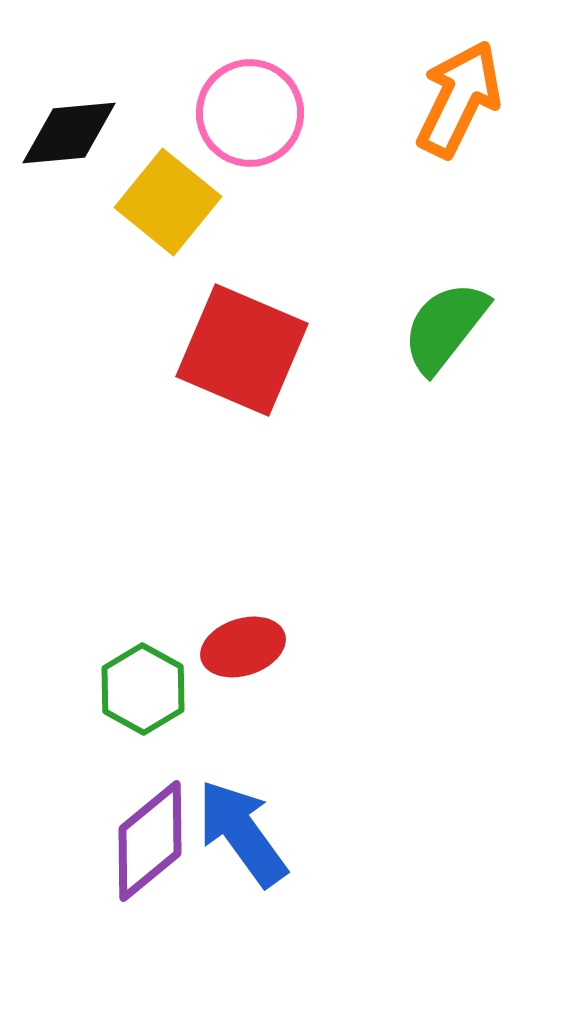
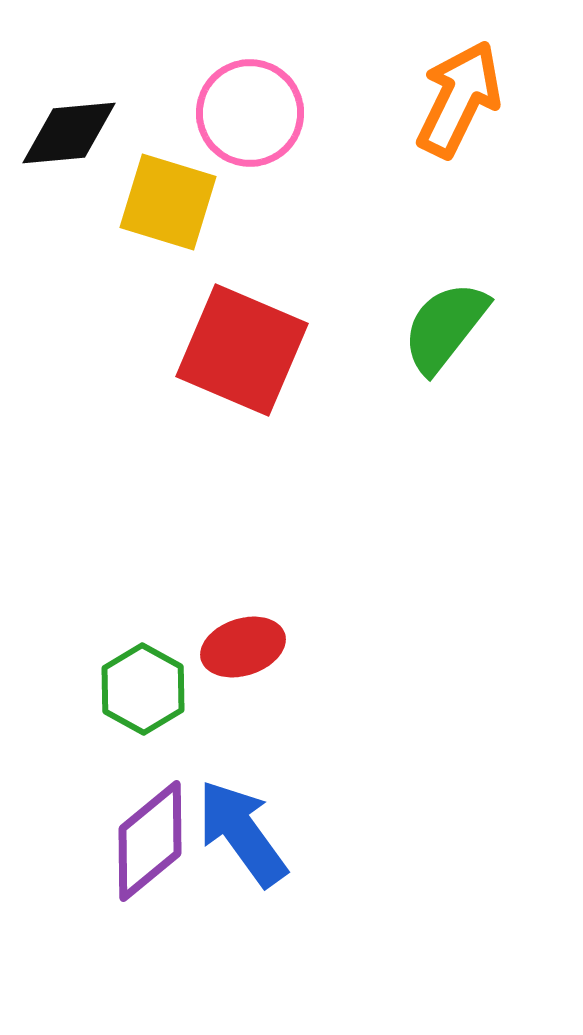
yellow square: rotated 22 degrees counterclockwise
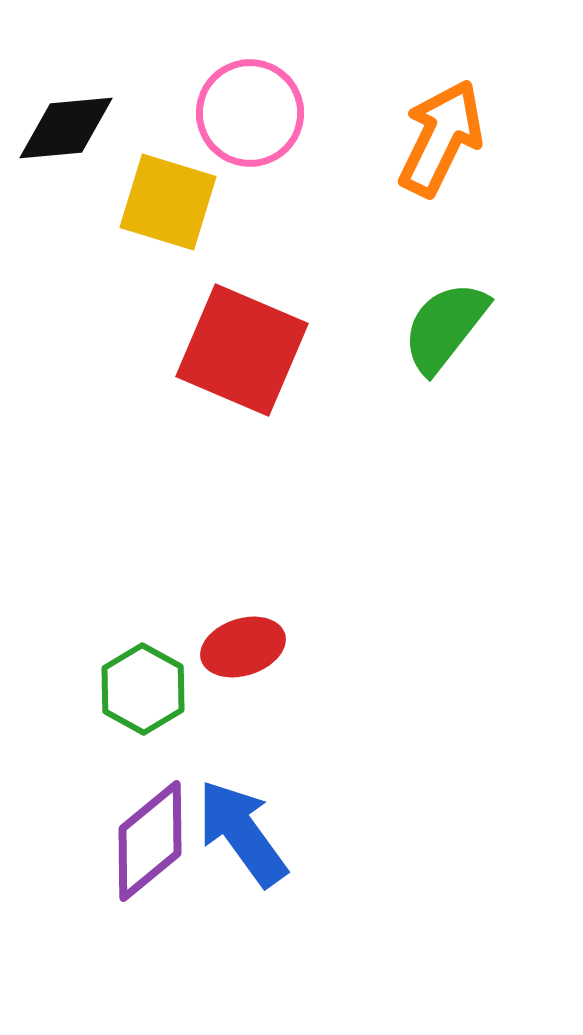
orange arrow: moved 18 px left, 39 px down
black diamond: moved 3 px left, 5 px up
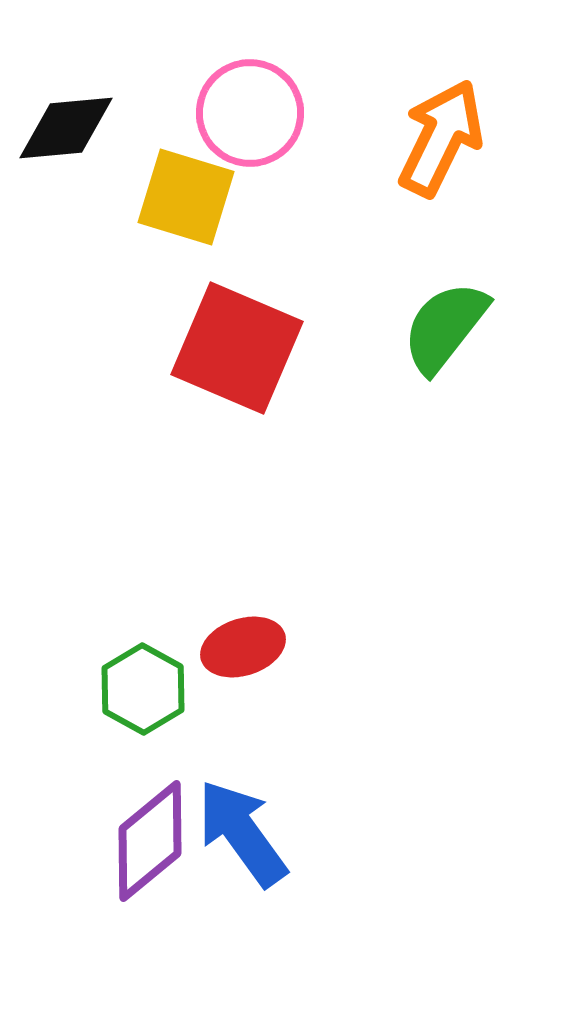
yellow square: moved 18 px right, 5 px up
red square: moved 5 px left, 2 px up
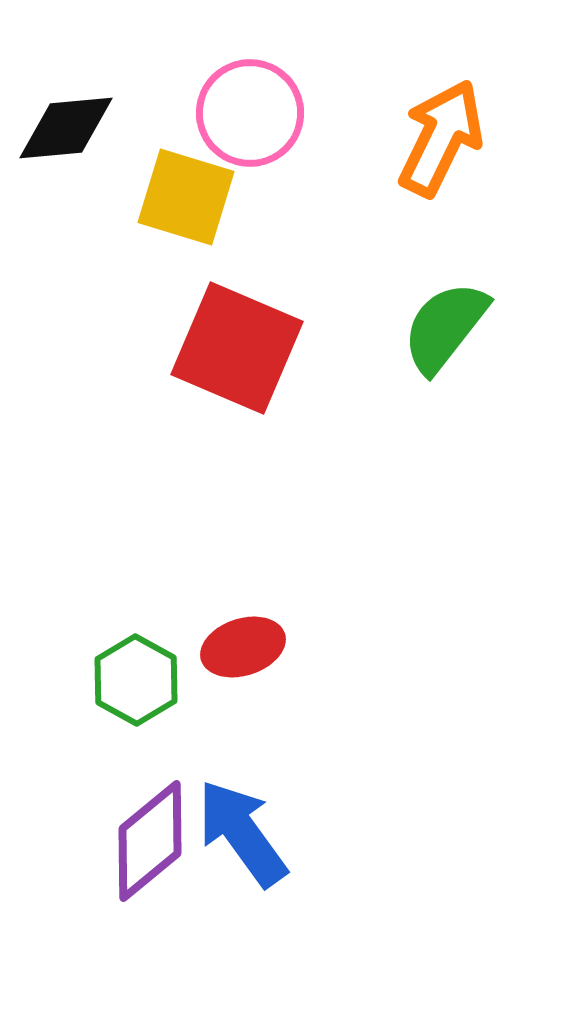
green hexagon: moved 7 px left, 9 px up
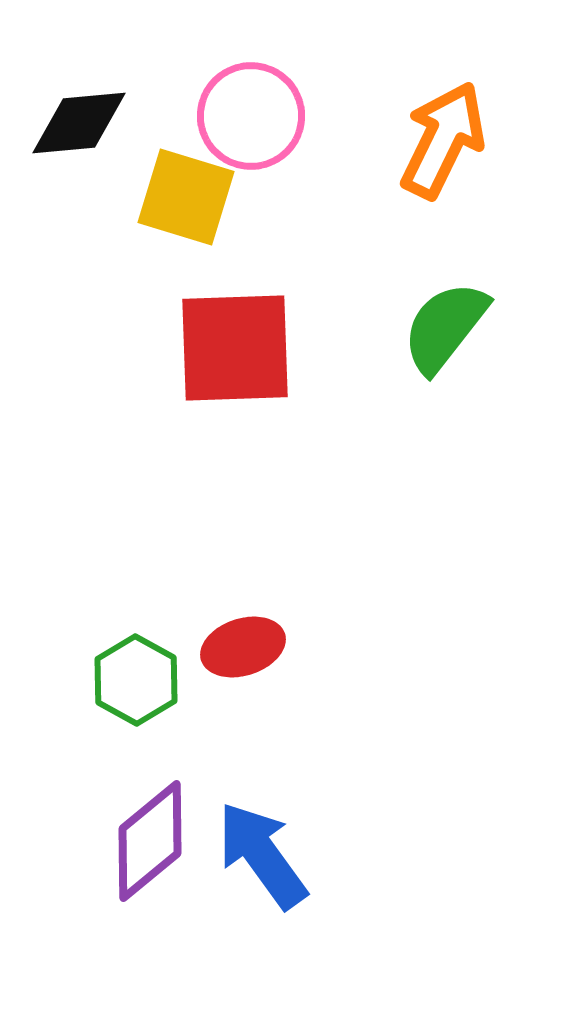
pink circle: moved 1 px right, 3 px down
black diamond: moved 13 px right, 5 px up
orange arrow: moved 2 px right, 2 px down
red square: moved 2 px left; rotated 25 degrees counterclockwise
blue arrow: moved 20 px right, 22 px down
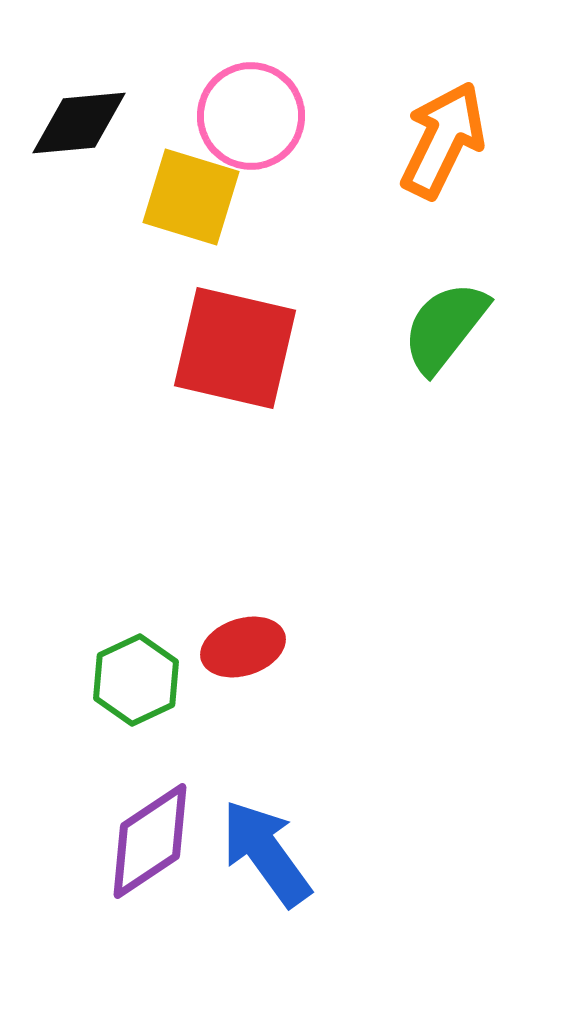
yellow square: moved 5 px right
red square: rotated 15 degrees clockwise
green hexagon: rotated 6 degrees clockwise
purple diamond: rotated 6 degrees clockwise
blue arrow: moved 4 px right, 2 px up
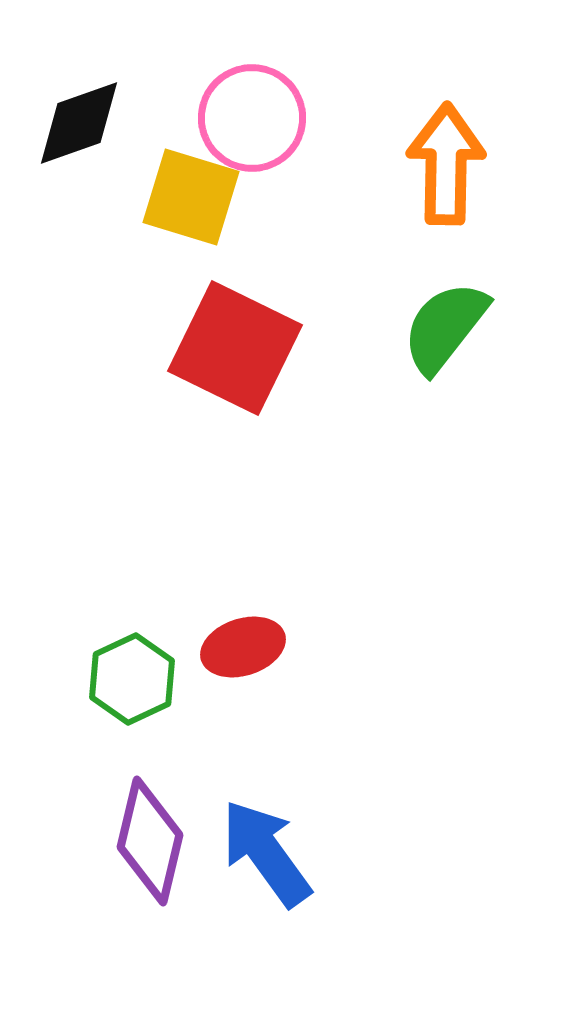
pink circle: moved 1 px right, 2 px down
black diamond: rotated 14 degrees counterclockwise
orange arrow: moved 3 px right, 24 px down; rotated 25 degrees counterclockwise
red square: rotated 13 degrees clockwise
green hexagon: moved 4 px left, 1 px up
purple diamond: rotated 43 degrees counterclockwise
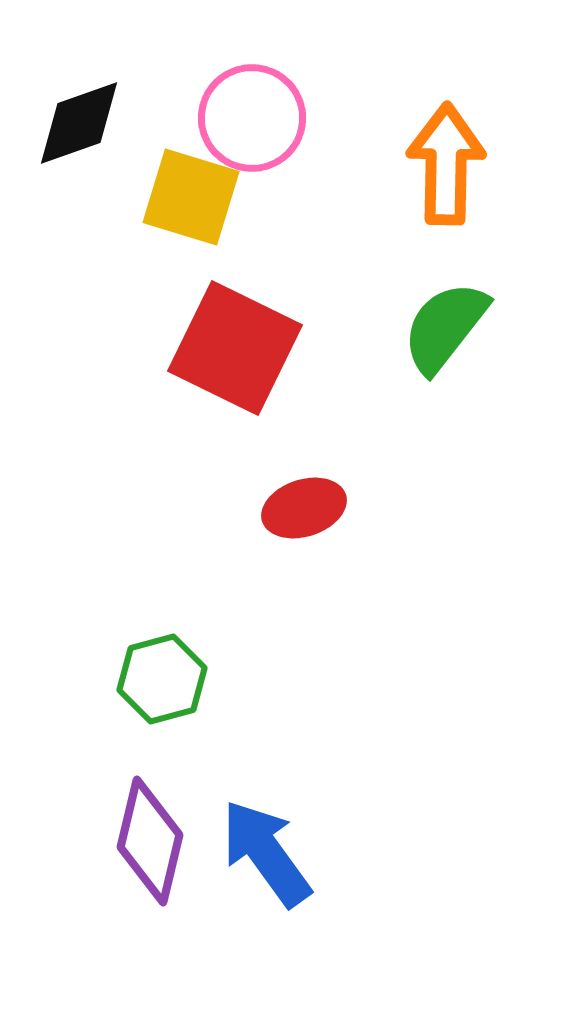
red ellipse: moved 61 px right, 139 px up
green hexagon: moved 30 px right; rotated 10 degrees clockwise
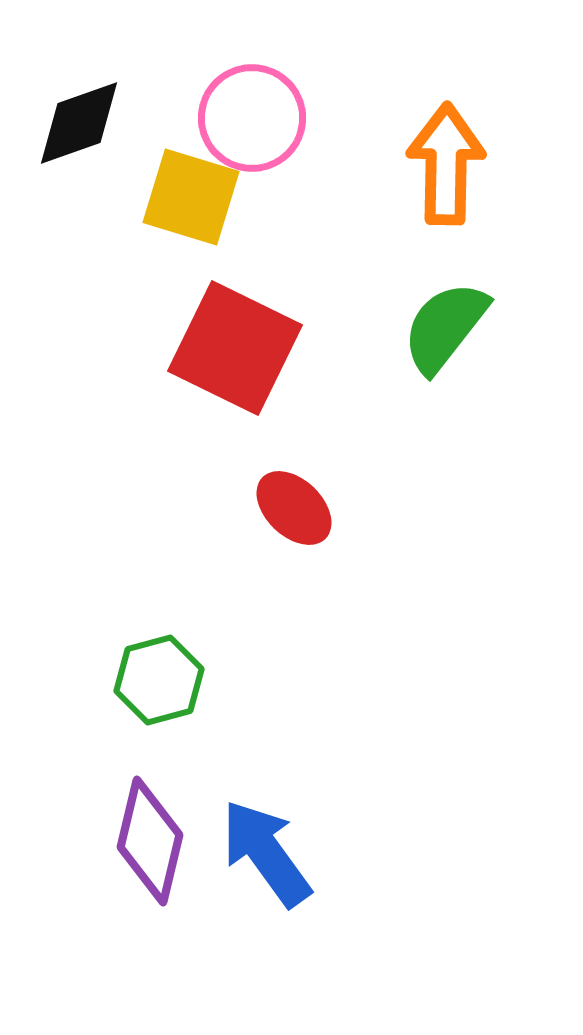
red ellipse: moved 10 px left; rotated 62 degrees clockwise
green hexagon: moved 3 px left, 1 px down
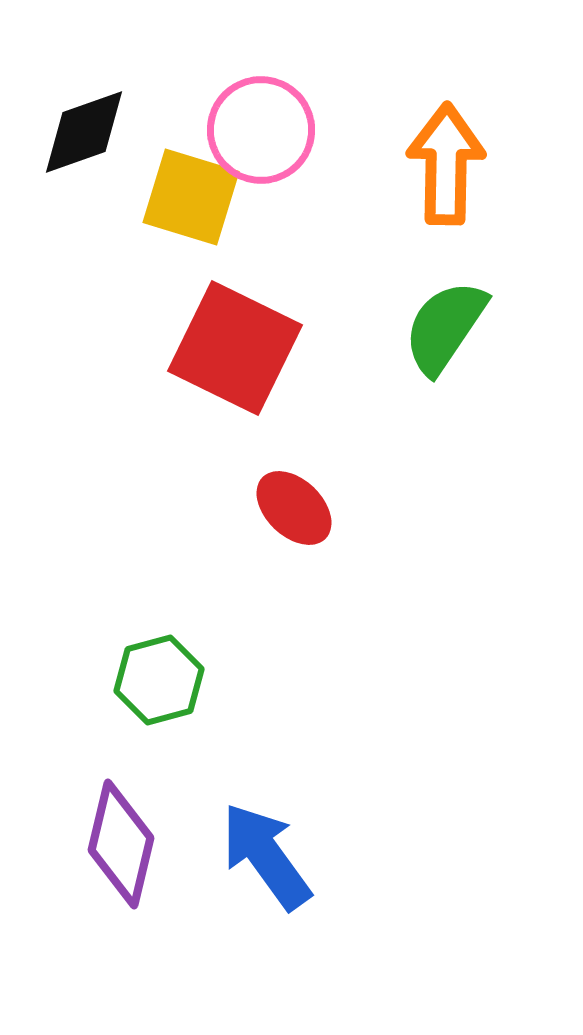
pink circle: moved 9 px right, 12 px down
black diamond: moved 5 px right, 9 px down
green semicircle: rotated 4 degrees counterclockwise
purple diamond: moved 29 px left, 3 px down
blue arrow: moved 3 px down
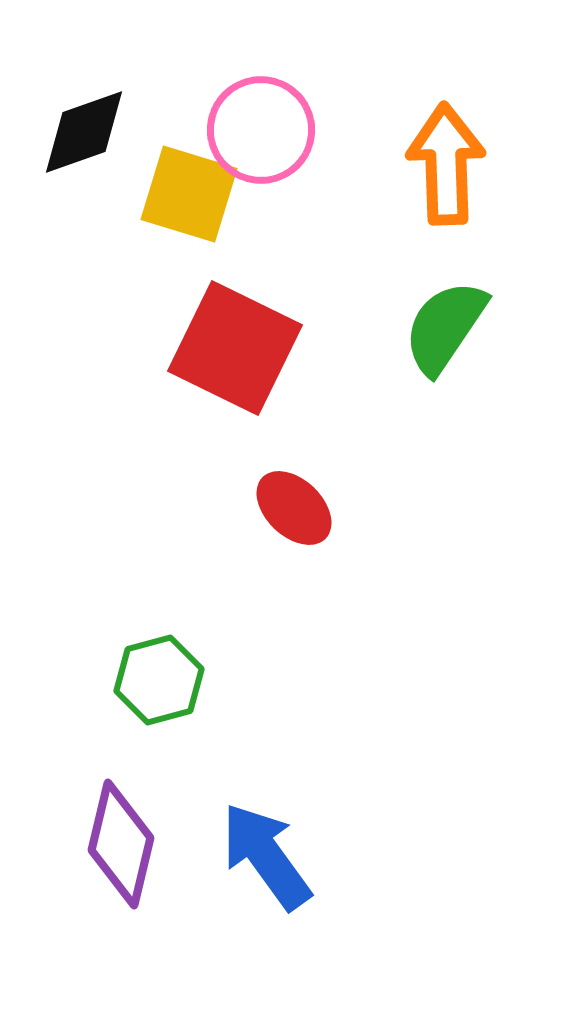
orange arrow: rotated 3 degrees counterclockwise
yellow square: moved 2 px left, 3 px up
